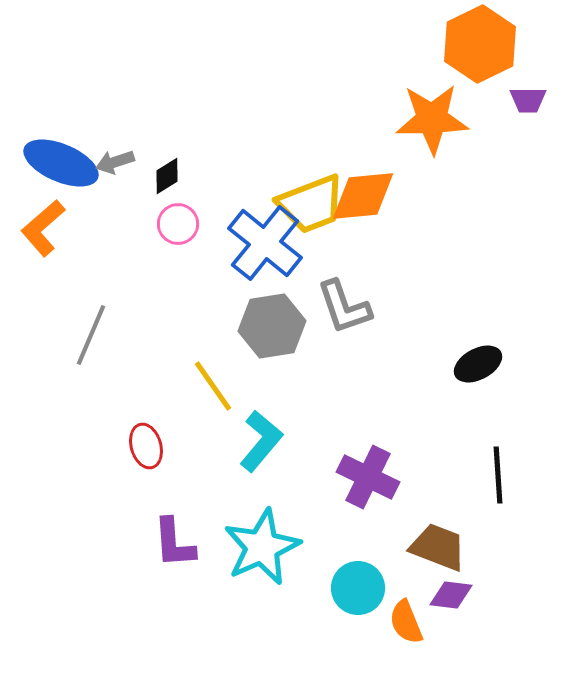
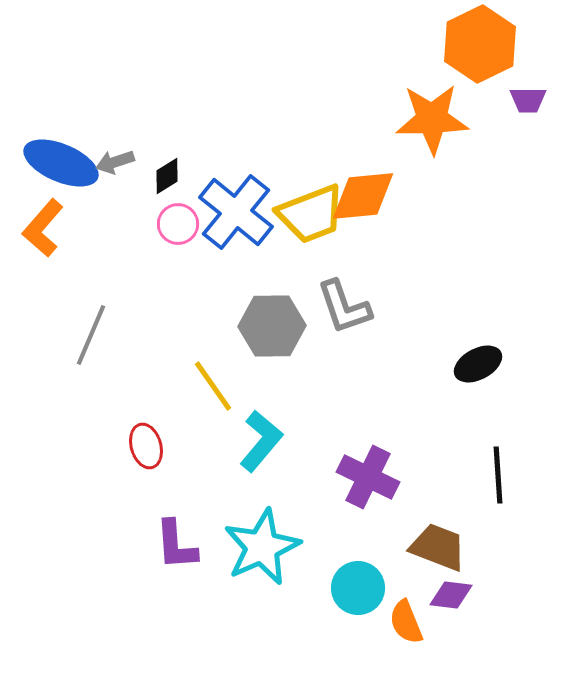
yellow trapezoid: moved 10 px down
orange L-shape: rotated 8 degrees counterclockwise
blue cross: moved 29 px left, 31 px up
gray hexagon: rotated 8 degrees clockwise
purple L-shape: moved 2 px right, 2 px down
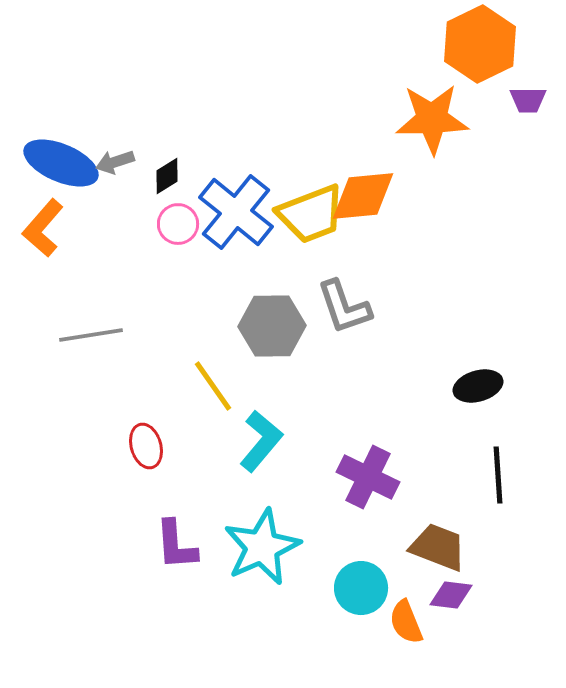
gray line: rotated 58 degrees clockwise
black ellipse: moved 22 px down; rotated 12 degrees clockwise
cyan circle: moved 3 px right
